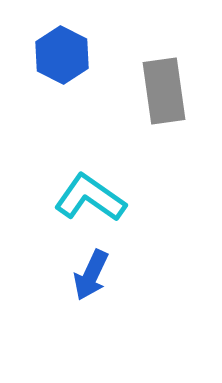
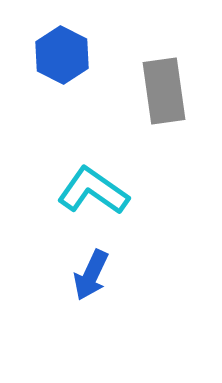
cyan L-shape: moved 3 px right, 7 px up
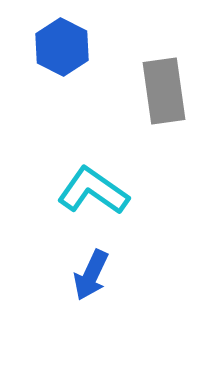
blue hexagon: moved 8 px up
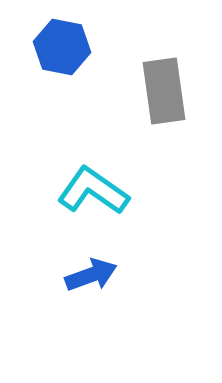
blue hexagon: rotated 16 degrees counterclockwise
blue arrow: rotated 135 degrees counterclockwise
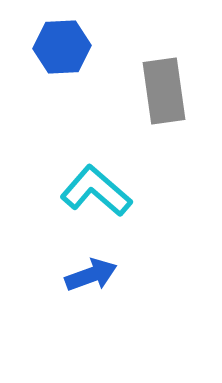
blue hexagon: rotated 14 degrees counterclockwise
cyan L-shape: moved 3 px right; rotated 6 degrees clockwise
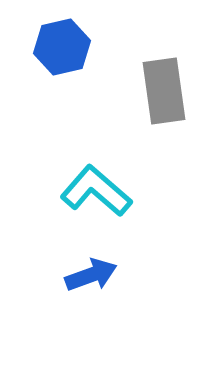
blue hexagon: rotated 10 degrees counterclockwise
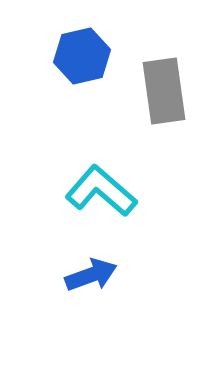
blue hexagon: moved 20 px right, 9 px down
cyan L-shape: moved 5 px right
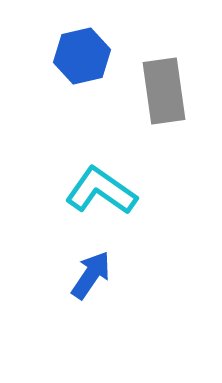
cyan L-shape: rotated 6 degrees counterclockwise
blue arrow: rotated 36 degrees counterclockwise
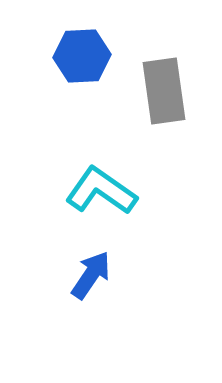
blue hexagon: rotated 10 degrees clockwise
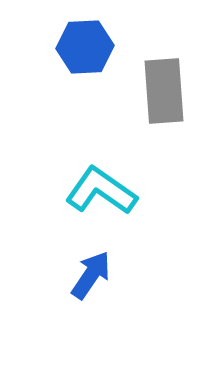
blue hexagon: moved 3 px right, 9 px up
gray rectangle: rotated 4 degrees clockwise
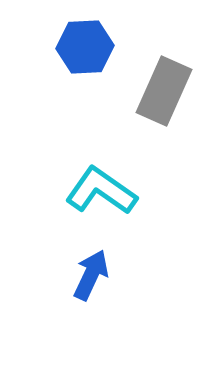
gray rectangle: rotated 28 degrees clockwise
blue arrow: rotated 9 degrees counterclockwise
